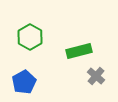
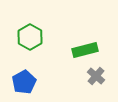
green rectangle: moved 6 px right, 1 px up
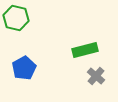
green hexagon: moved 14 px left, 19 px up; rotated 15 degrees counterclockwise
blue pentagon: moved 14 px up
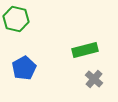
green hexagon: moved 1 px down
gray cross: moved 2 px left, 3 px down
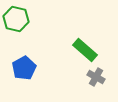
green rectangle: rotated 55 degrees clockwise
gray cross: moved 2 px right, 2 px up; rotated 12 degrees counterclockwise
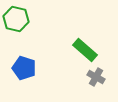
blue pentagon: rotated 25 degrees counterclockwise
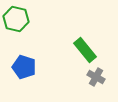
green rectangle: rotated 10 degrees clockwise
blue pentagon: moved 1 px up
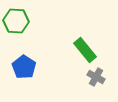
green hexagon: moved 2 px down; rotated 10 degrees counterclockwise
blue pentagon: rotated 15 degrees clockwise
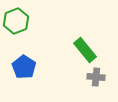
green hexagon: rotated 25 degrees counterclockwise
gray cross: rotated 24 degrees counterclockwise
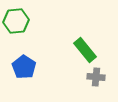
green hexagon: rotated 15 degrees clockwise
